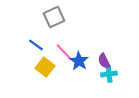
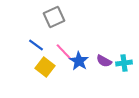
purple semicircle: rotated 35 degrees counterclockwise
cyan cross: moved 15 px right, 11 px up
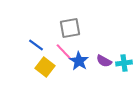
gray square: moved 16 px right, 11 px down; rotated 15 degrees clockwise
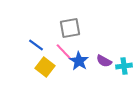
cyan cross: moved 3 px down
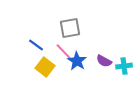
blue star: moved 2 px left
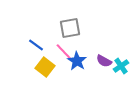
cyan cross: moved 3 px left; rotated 28 degrees counterclockwise
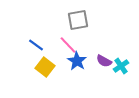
gray square: moved 8 px right, 8 px up
pink line: moved 4 px right, 7 px up
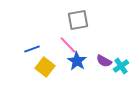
blue line: moved 4 px left, 4 px down; rotated 56 degrees counterclockwise
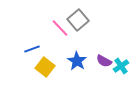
gray square: rotated 30 degrees counterclockwise
pink line: moved 8 px left, 17 px up
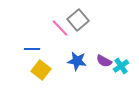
blue line: rotated 21 degrees clockwise
blue star: rotated 24 degrees counterclockwise
yellow square: moved 4 px left, 3 px down
